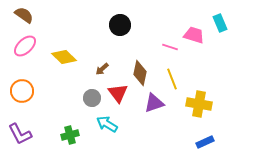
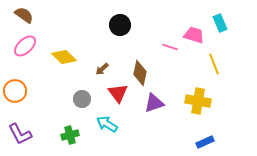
yellow line: moved 42 px right, 15 px up
orange circle: moved 7 px left
gray circle: moved 10 px left, 1 px down
yellow cross: moved 1 px left, 3 px up
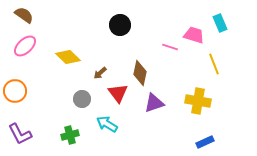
yellow diamond: moved 4 px right
brown arrow: moved 2 px left, 4 px down
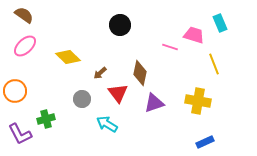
green cross: moved 24 px left, 16 px up
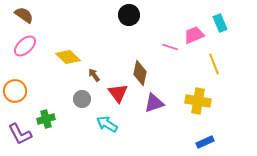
black circle: moved 9 px right, 10 px up
pink trapezoid: rotated 40 degrees counterclockwise
brown arrow: moved 6 px left, 2 px down; rotated 96 degrees clockwise
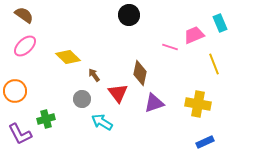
yellow cross: moved 3 px down
cyan arrow: moved 5 px left, 2 px up
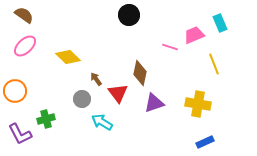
brown arrow: moved 2 px right, 4 px down
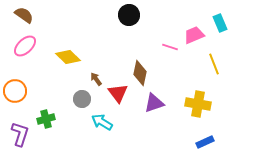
purple L-shape: rotated 135 degrees counterclockwise
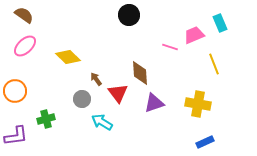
brown diamond: rotated 15 degrees counterclockwise
purple L-shape: moved 4 px left, 2 px down; rotated 65 degrees clockwise
